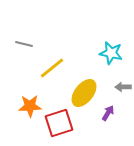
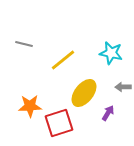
yellow line: moved 11 px right, 8 px up
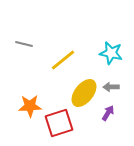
gray arrow: moved 12 px left
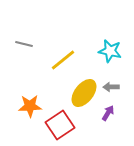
cyan star: moved 1 px left, 2 px up
red square: moved 1 px right, 2 px down; rotated 16 degrees counterclockwise
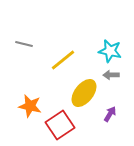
gray arrow: moved 12 px up
orange star: rotated 15 degrees clockwise
purple arrow: moved 2 px right, 1 px down
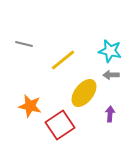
purple arrow: rotated 28 degrees counterclockwise
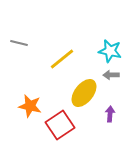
gray line: moved 5 px left, 1 px up
yellow line: moved 1 px left, 1 px up
